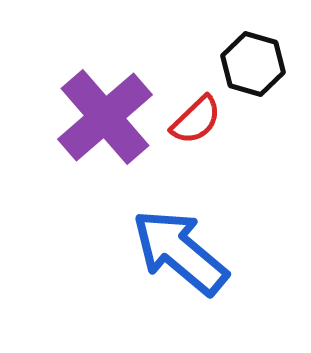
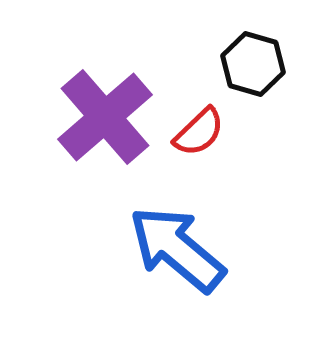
red semicircle: moved 3 px right, 12 px down
blue arrow: moved 3 px left, 3 px up
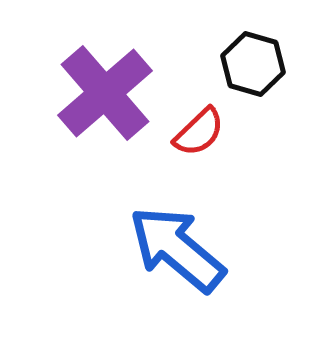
purple cross: moved 24 px up
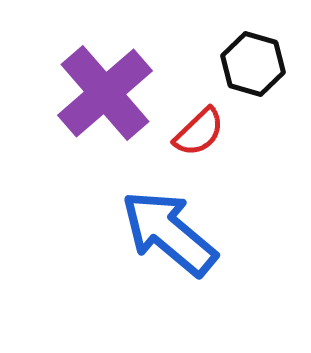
blue arrow: moved 8 px left, 16 px up
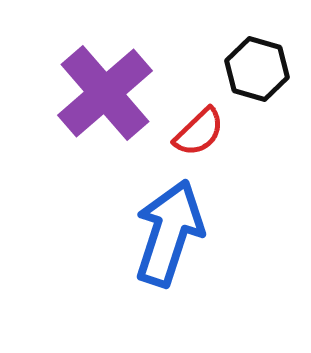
black hexagon: moved 4 px right, 5 px down
blue arrow: rotated 68 degrees clockwise
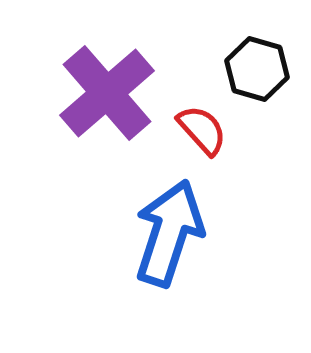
purple cross: moved 2 px right
red semicircle: moved 3 px right, 2 px up; rotated 88 degrees counterclockwise
